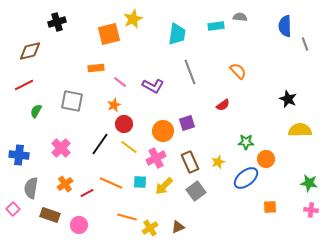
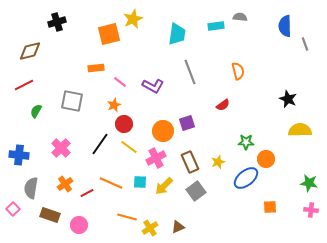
orange semicircle at (238, 71): rotated 30 degrees clockwise
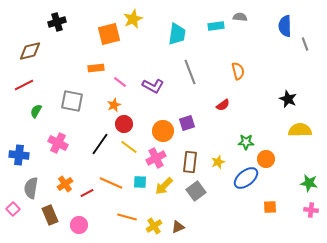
pink cross at (61, 148): moved 3 px left, 5 px up; rotated 18 degrees counterclockwise
brown rectangle at (190, 162): rotated 30 degrees clockwise
brown rectangle at (50, 215): rotated 48 degrees clockwise
yellow cross at (150, 228): moved 4 px right, 2 px up
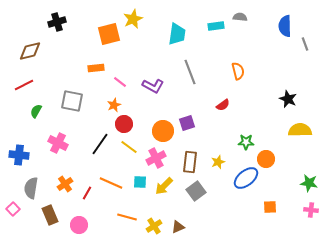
red line at (87, 193): rotated 32 degrees counterclockwise
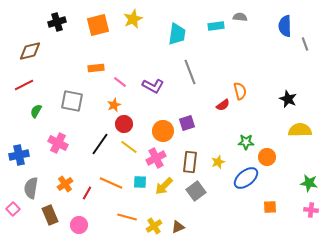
orange square at (109, 34): moved 11 px left, 9 px up
orange semicircle at (238, 71): moved 2 px right, 20 px down
blue cross at (19, 155): rotated 18 degrees counterclockwise
orange circle at (266, 159): moved 1 px right, 2 px up
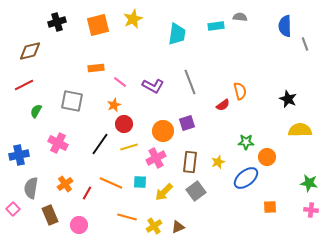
gray line at (190, 72): moved 10 px down
yellow line at (129, 147): rotated 54 degrees counterclockwise
yellow arrow at (164, 186): moved 6 px down
